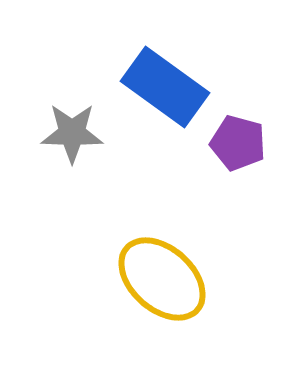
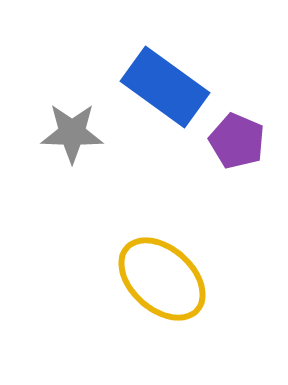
purple pentagon: moved 1 px left, 2 px up; rotated 8 degrees clockwise
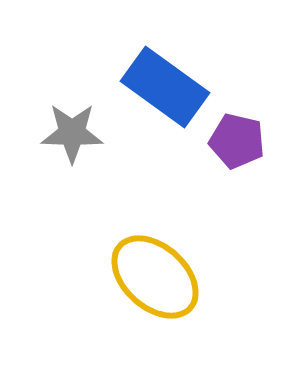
purple pentagon: rotated 10 degrees counterclockwise
yellow ellipse: moved 7 px left, 2 px up
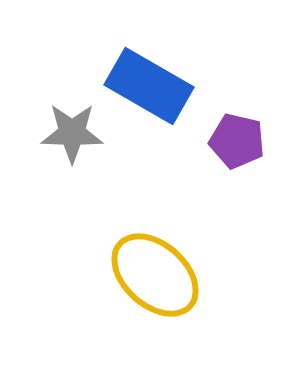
blue rectangle: moved 16 px left, 1 px up; rotated 6 degrees counterclockwise
yellow ellipse: moved 2 px up
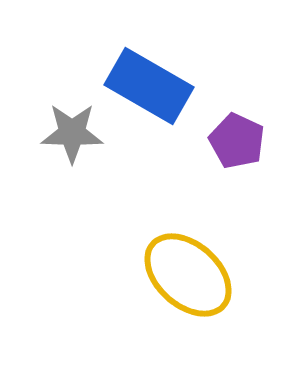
purple pentagon: rotated 12 degrees clockwise
yellow ellipse: moved 33 px right
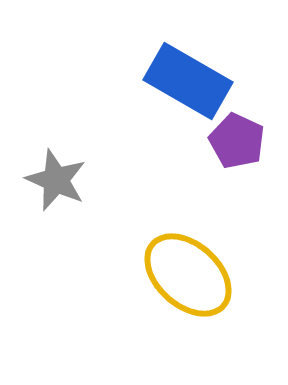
blue rectangle: moved 39 px right, 5 px up
gray star: moved 16 px left, 47 px down; rotated 22 degrees clockwise
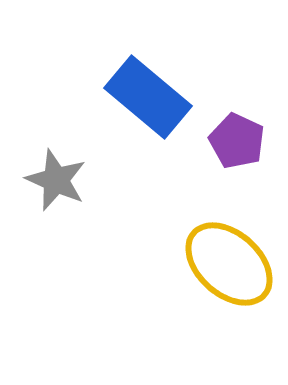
blue rectangle: moved 40 px left, 16 px down; rotated 10 degrees clockwise
yellow ellipse: moved 41 px right, 11 px up
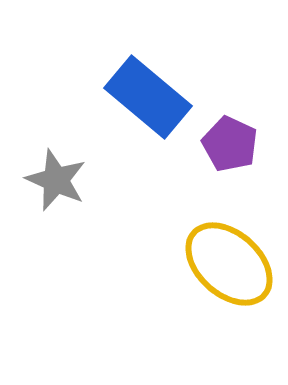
purple pentagon: moved 7 px left, 3 px down
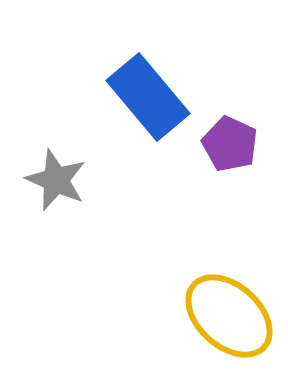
blue rectangle: rotated 10 degrees clockwise
yellow ellipse: moved 52 px down
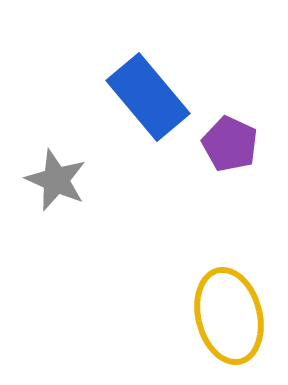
yellow ellipse: rotated 34 degrees clockwise
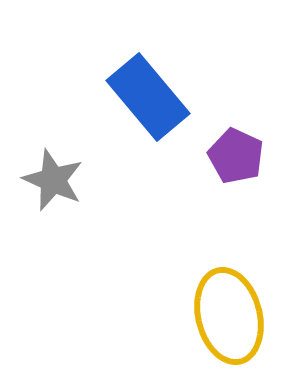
purple pentagon: moved 6 px right, 12 px down
gray star: moved 3 px left
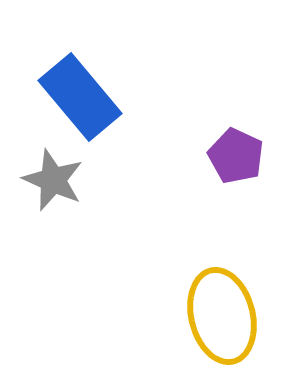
blue rectangle: moved 68 px left
yellow ellipse: moved 7 px left
